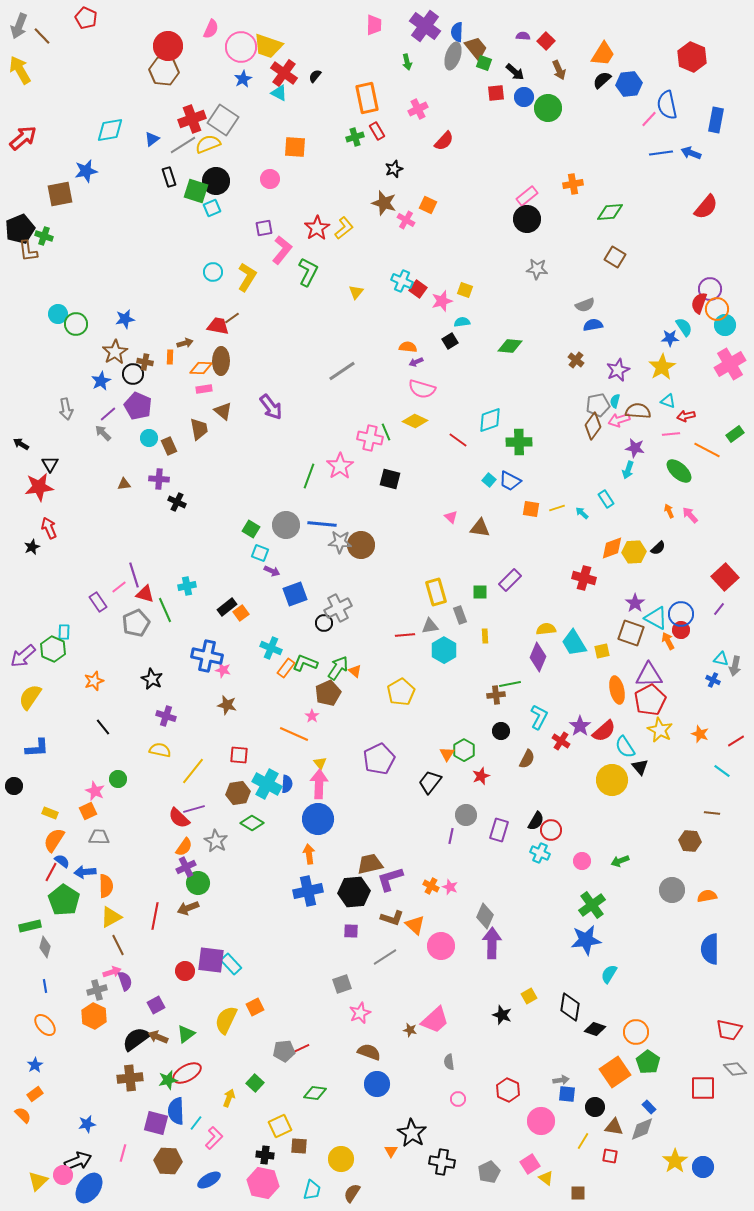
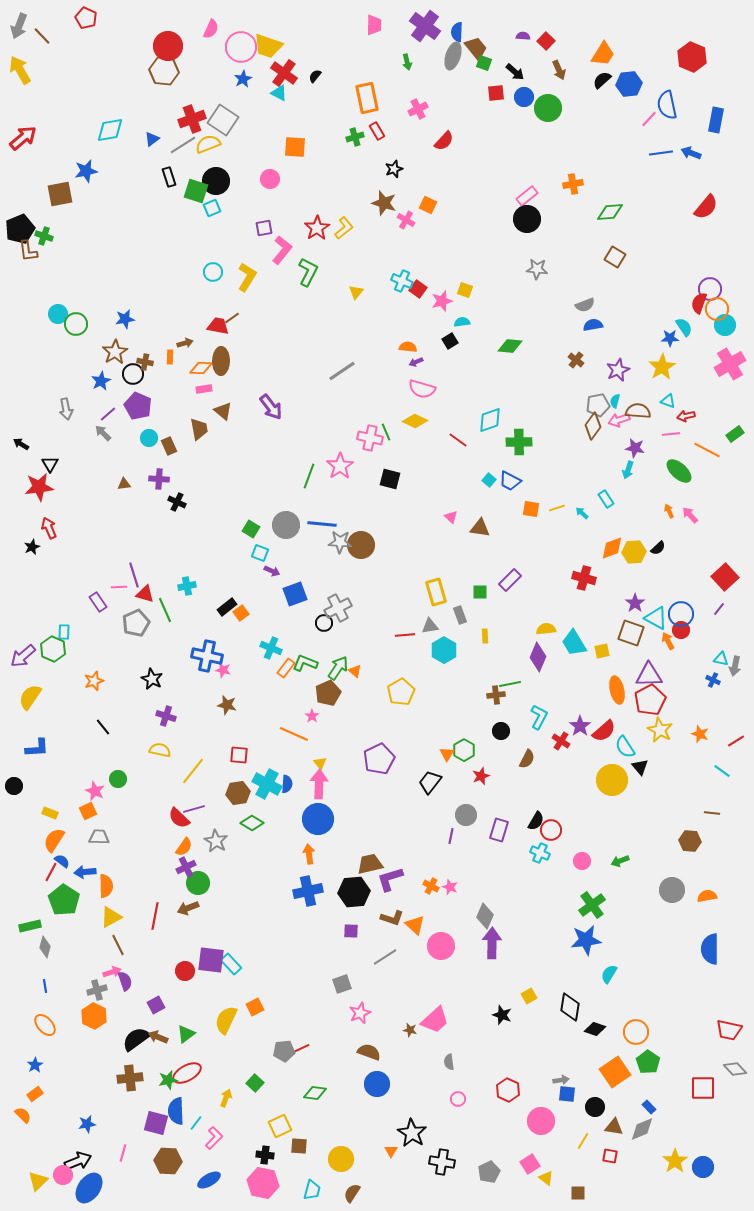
pink line at (119, 587): rotated 35 degrees clockwise
yellow arrow at (229, 1098): moved 3 px left
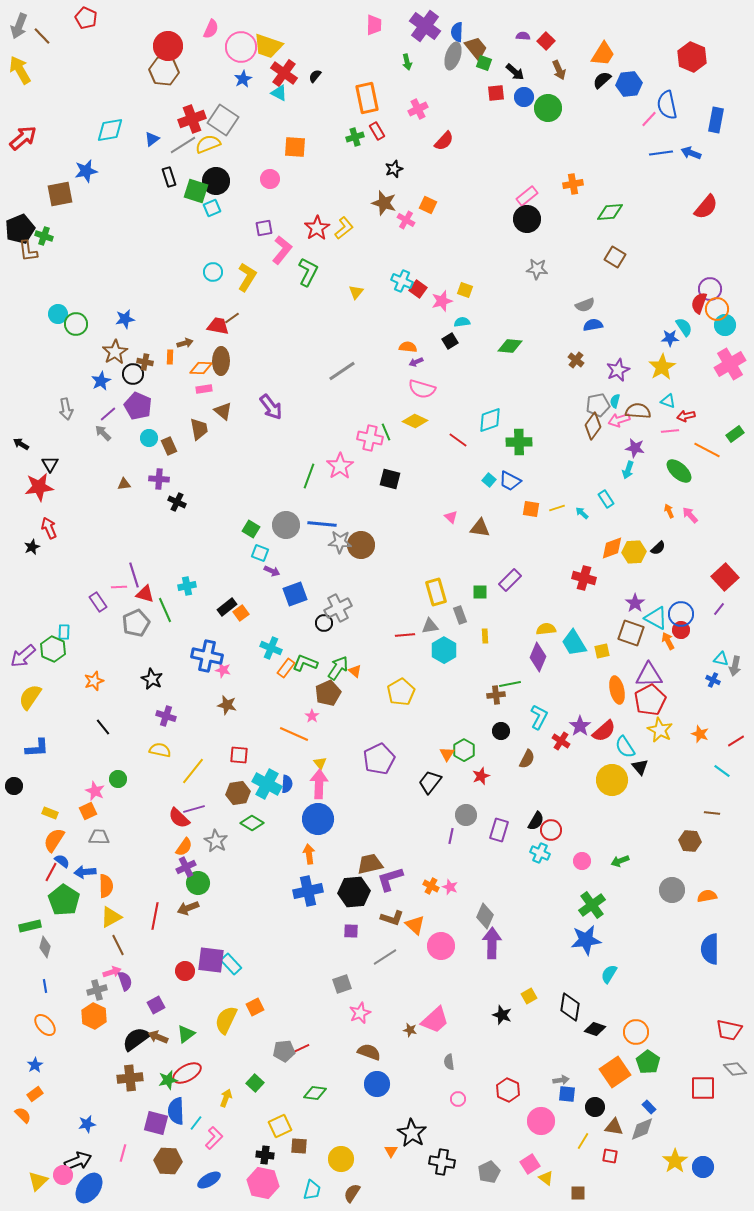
pink line at (671, 434): moved 1 px left, 3 px up
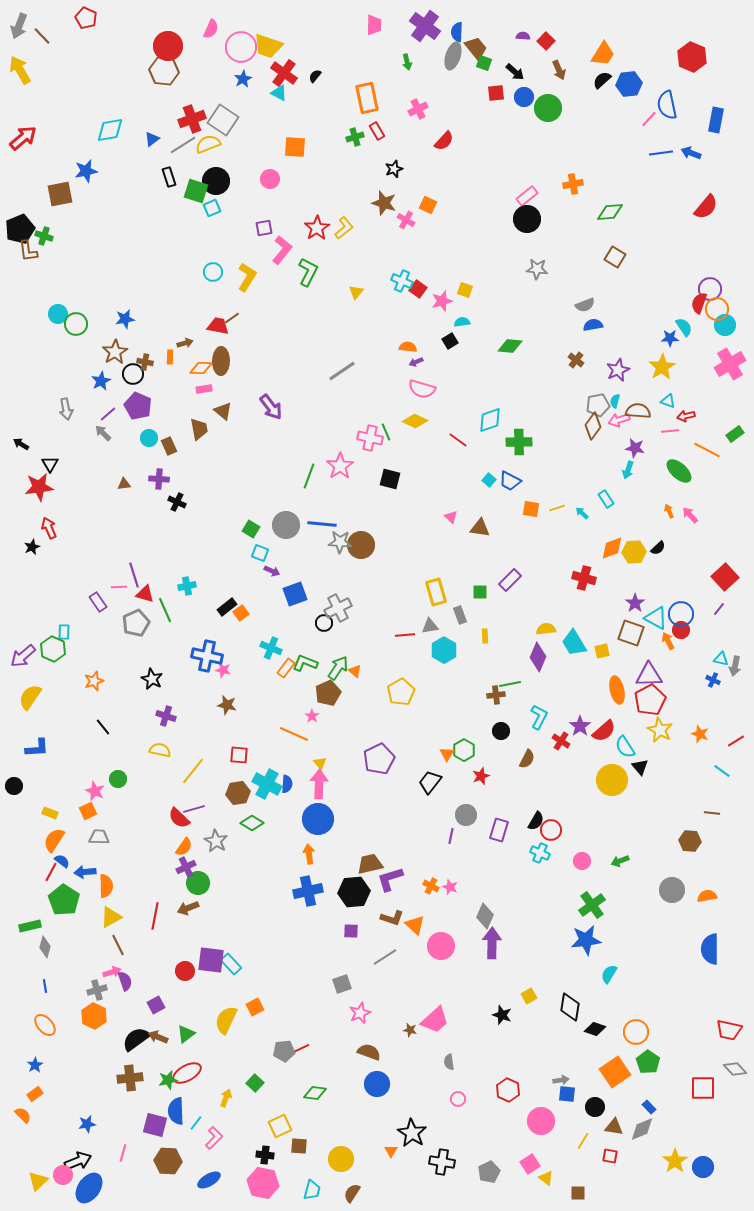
purple square at (156, 1123): moved 1 px left, 2 px down
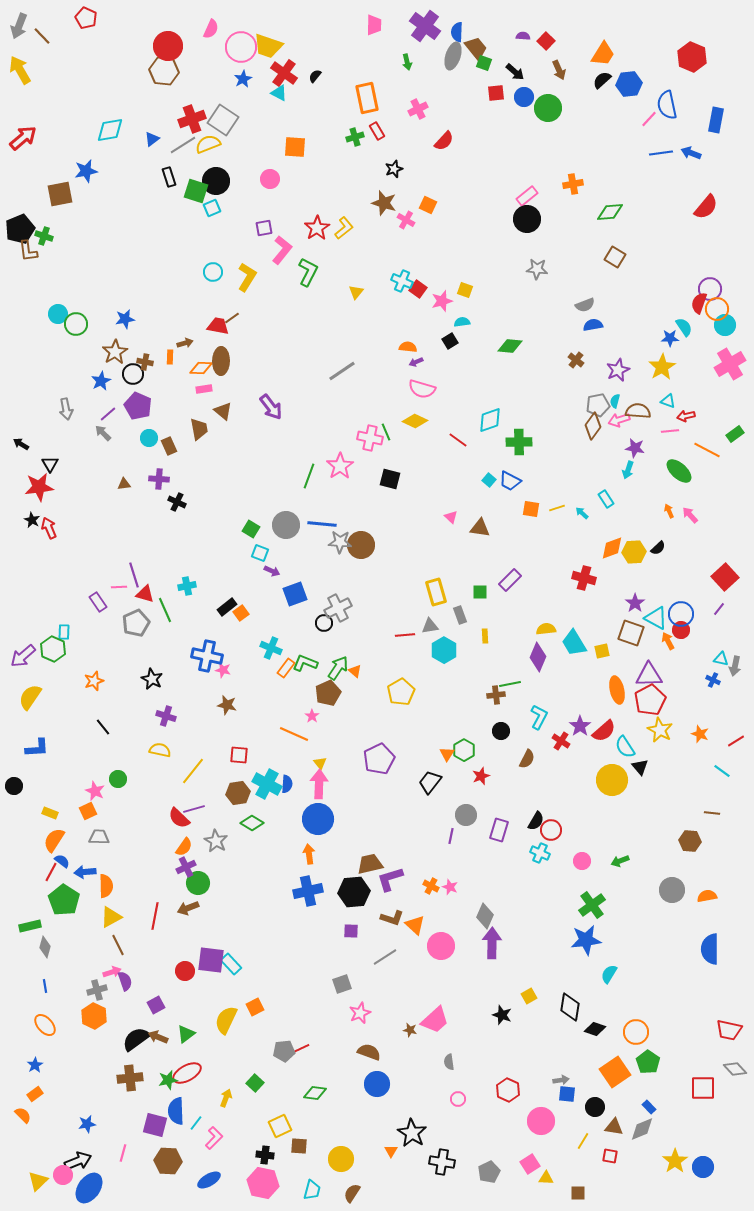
black star at (32, 547): moved 27 px up; rotated 21 degrees counterclockwise
yellow triangle at (546, 1178): rotated 35 degrees counterclockwise
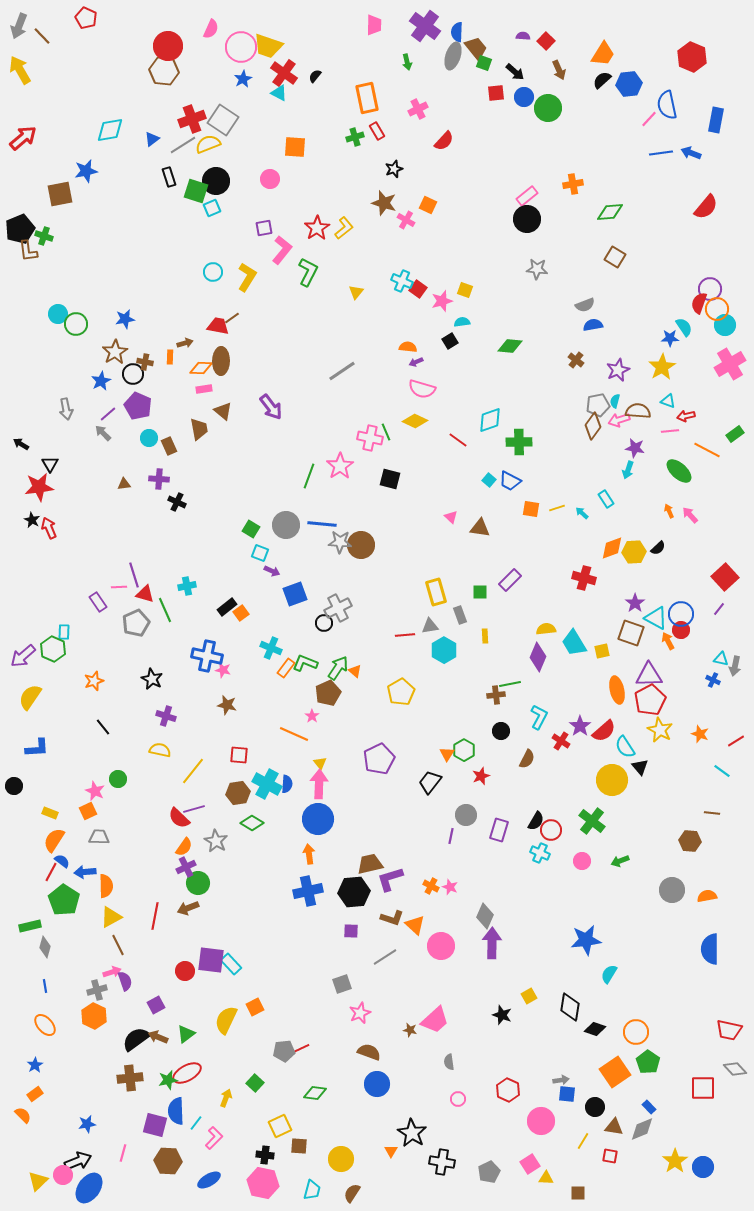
green cross at (592, 905): moved 84 px up; rotated 16 degrees counterclockwise
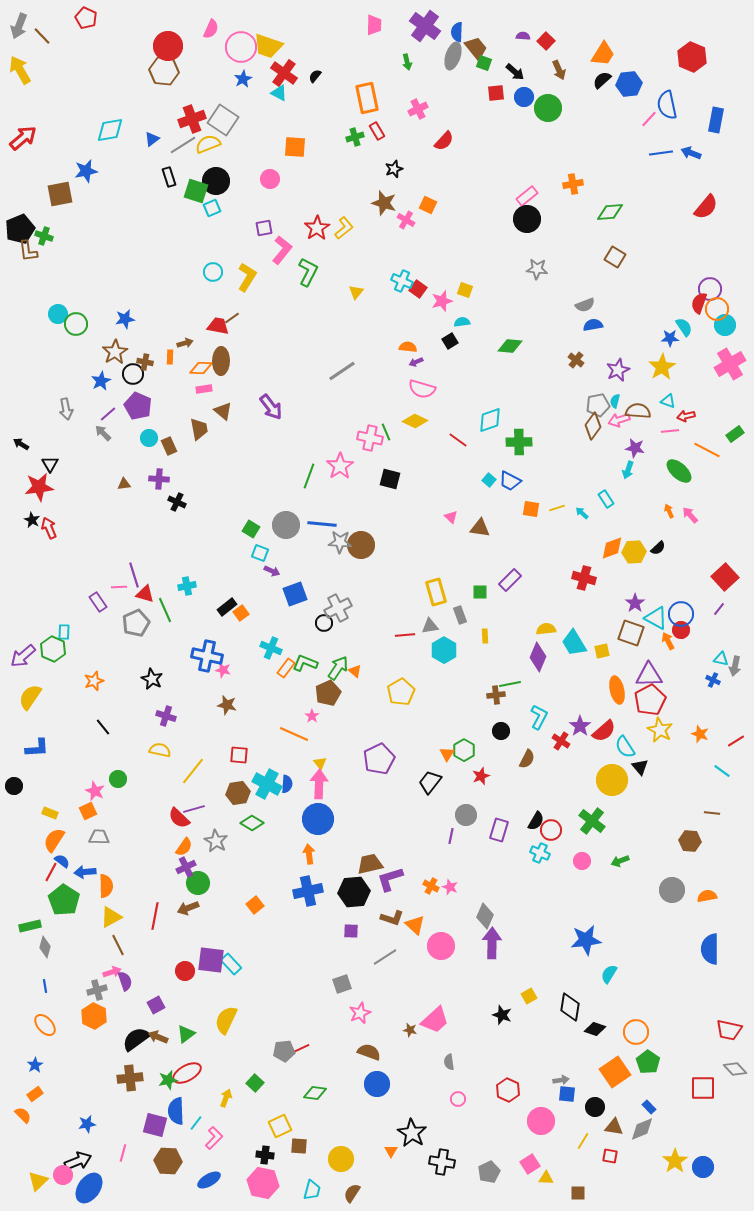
orange square at (255, 1007): moved 102 px up; rotated 12 degrees counterclockwise
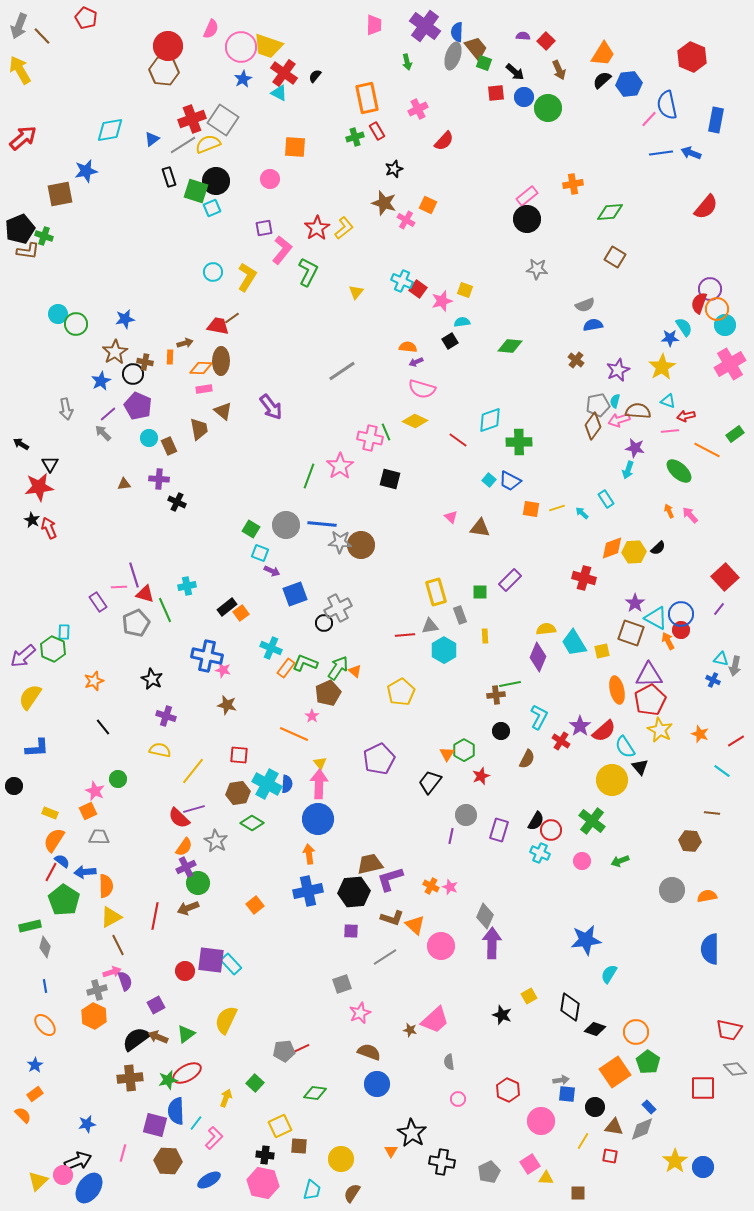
brown L-shape at (28, 251): rotated 75 degrees counterclockwise
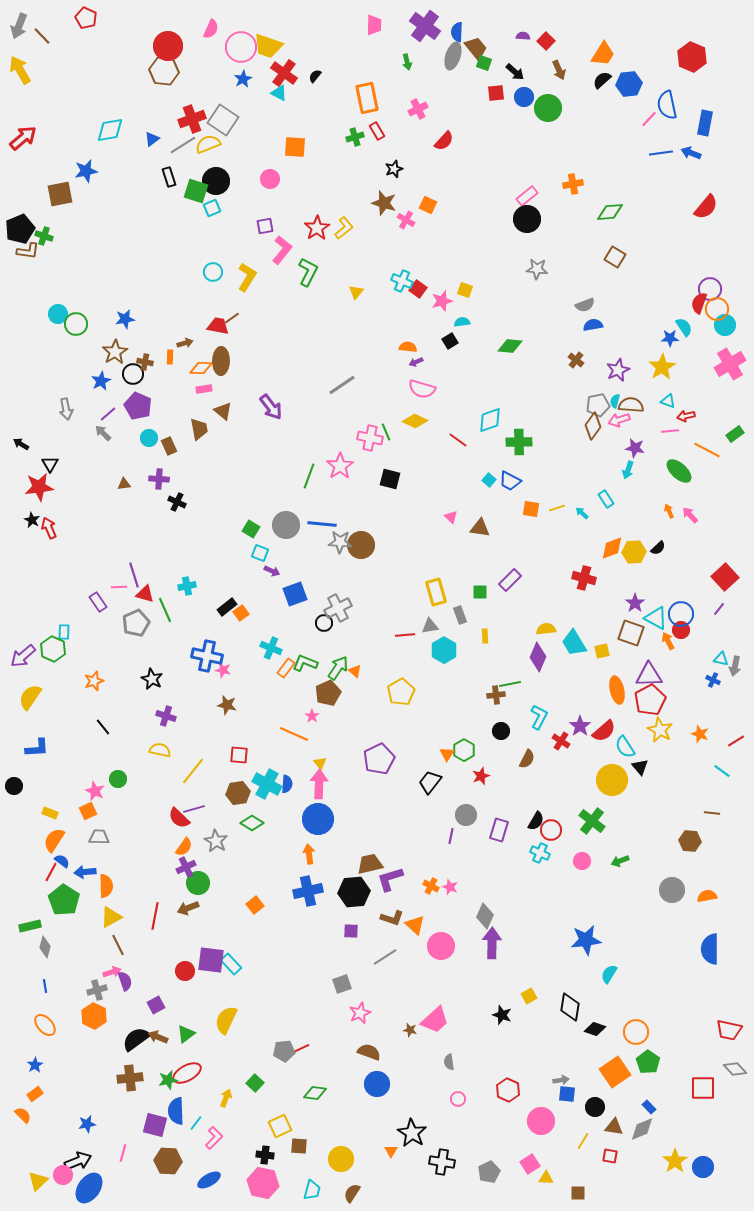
blue rectangle at (716, 120): moved 11 px left, 3 px down
purple square at (264, 228): moved 1 px right, 2 px up
gray line at (342, 371): moved 14 px down
brown semicircle at (638, 411): moved 7 px left, 6 px up
